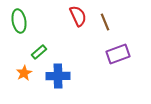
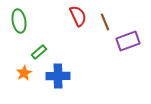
purple rectangle: moved 10 px right, 13 px up
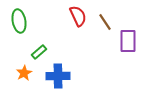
brown line: rotated 12 degrees counterclockwise
purple rectangle: rotated 70 degrees counterclockwise
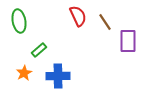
green rectangle: moved 2 px up
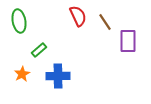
orange star: moved 2 px left, 1 px down
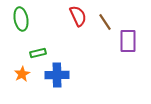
green ellipse: moved 2 px right, 2 px up
green rectangle: moved 1 px left, 3 px down; rotated 28 degrees clockwise
blue cross: moved 1 px left, 1 px up
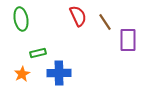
purple rectangle: moved 1 px up
blue cross: moved 2 px right, 2 px up
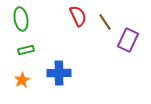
purple rectangle: rotated 25 degrees clockwise
green rectangle: moved 12 px left, 3 px up
orange star: moved 6 px down
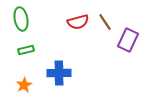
red semicircle: moved 6 px down; rotated 100 degrees clockwise
orange star: moved 2 px right, 5 px down
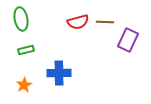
brown line: rotated 54 degrees counterclockwise
